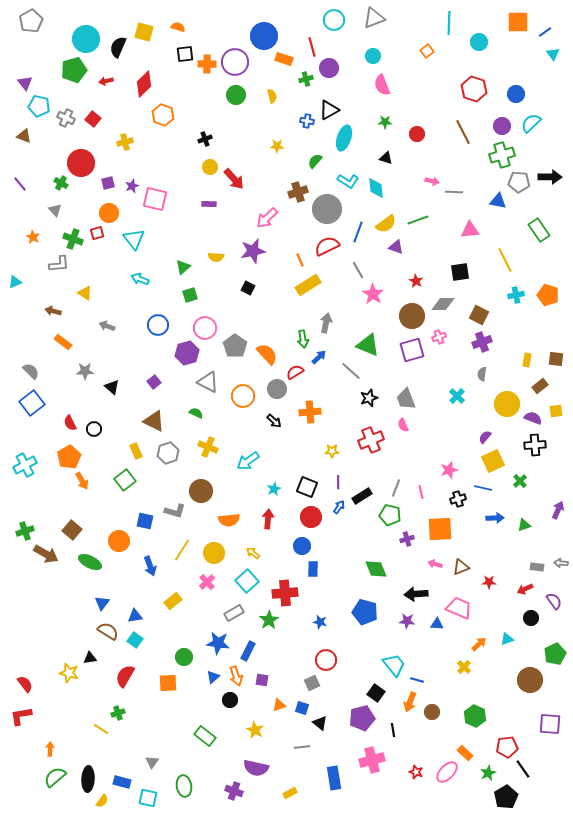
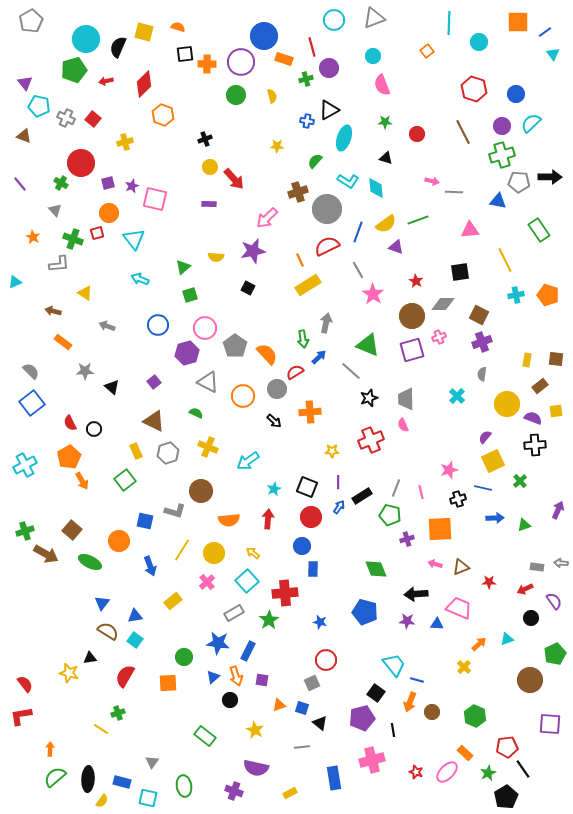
purple circle at (235, 62): moved 6 px right
gray trapezoid at (406, 399): rotated 20 degrees clockwise
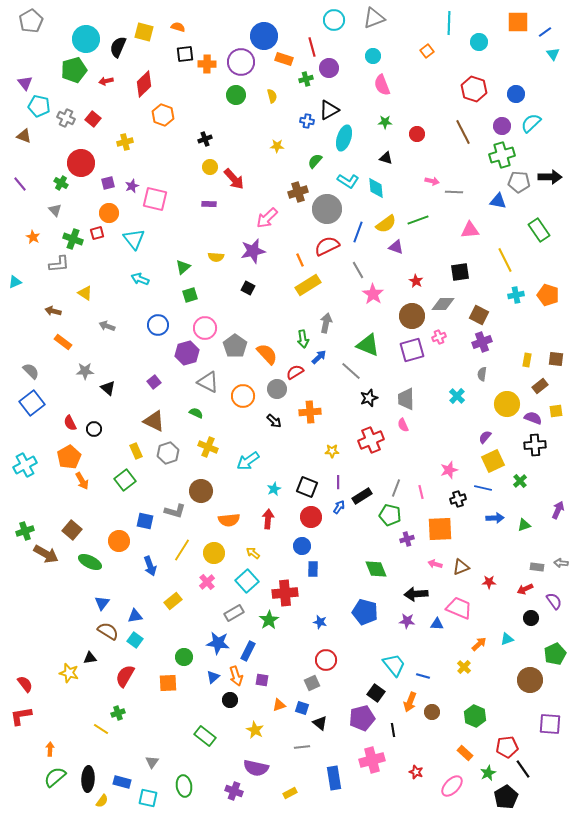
black triangle at (112, 387): moved 4 px left, 1 px down
blue line at (417, 680): moved 6 px right, 4 px up
pink ellipse at (447, 772): moved 5 px right, 14 px down
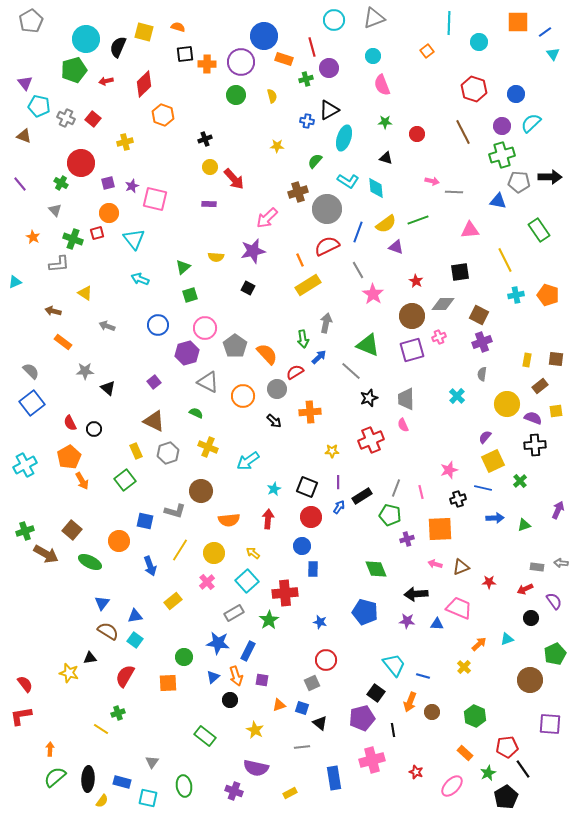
yellow line at (182, 550): moved 2 px left
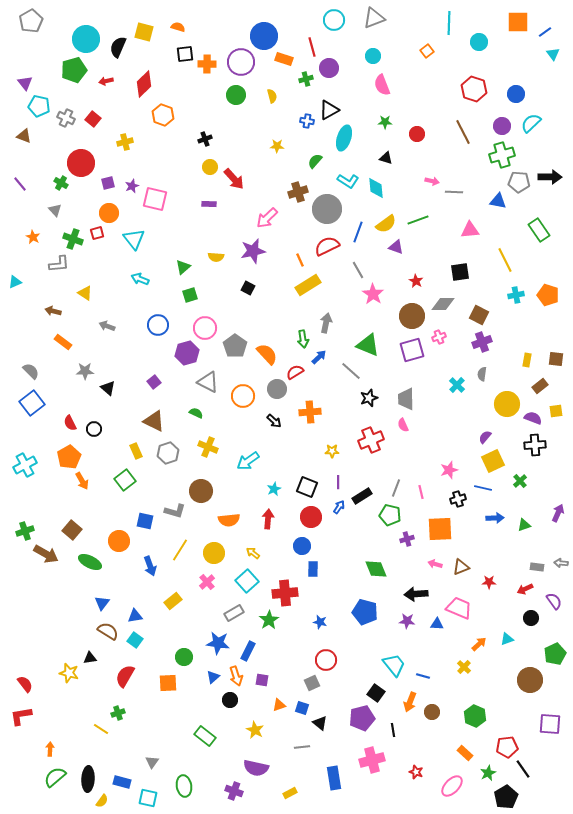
cyan cross at (457, 396): moved 11 px up
purple arrow at (558, 510): moved 3 px down
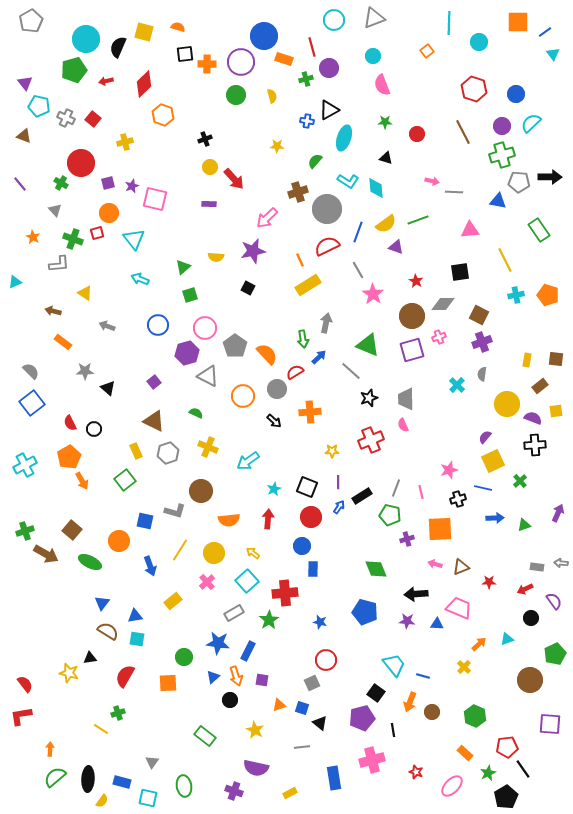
gray triangle at (208, 382): moved 6 px up
cyan square at (135, 640): moved 2 px right, 1 px up; rotated 28 degrees counterclockwise
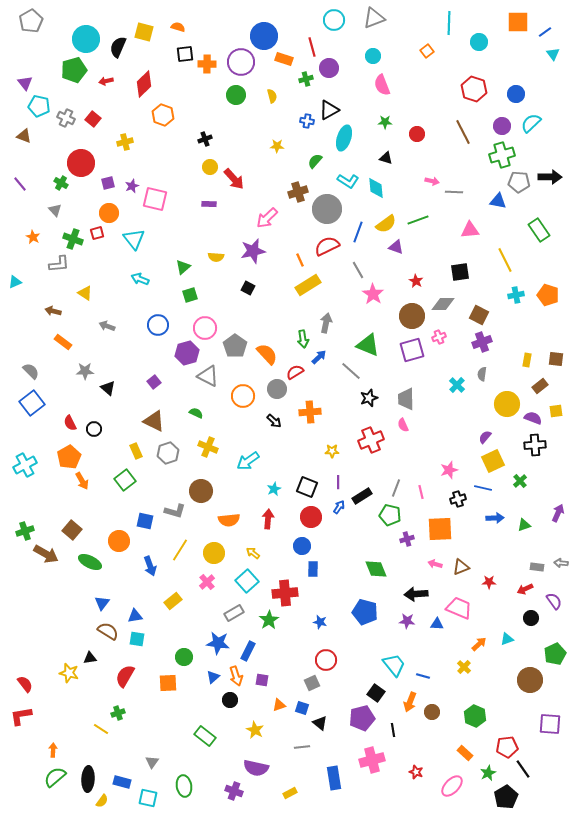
orange arrow at (50, 749): moved 3 px right, 1 px down
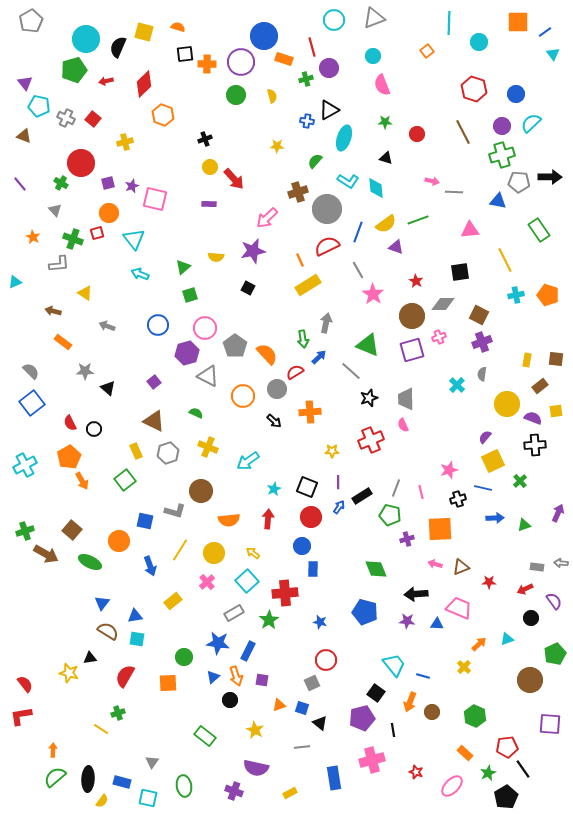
cyan arrow at (140, 279): moved 5 px up
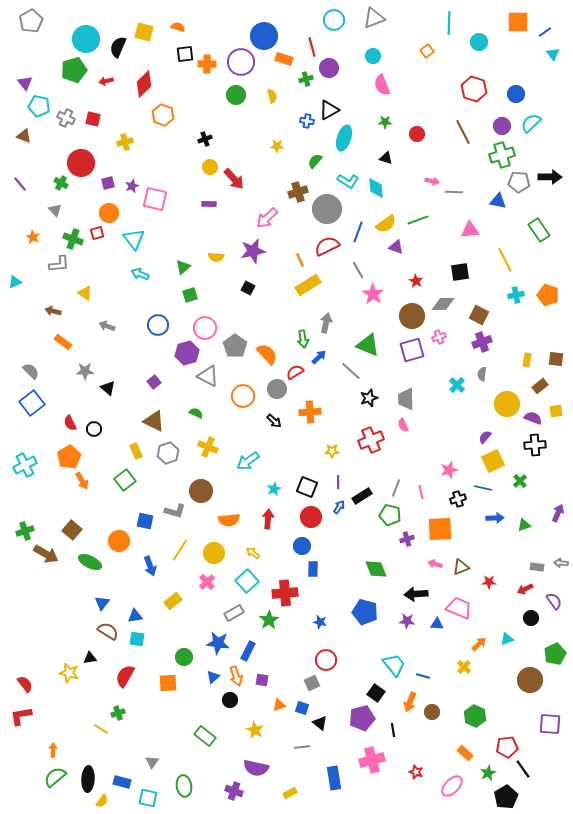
red square at (93, 119): rotated 28 degrees counterclockwise
